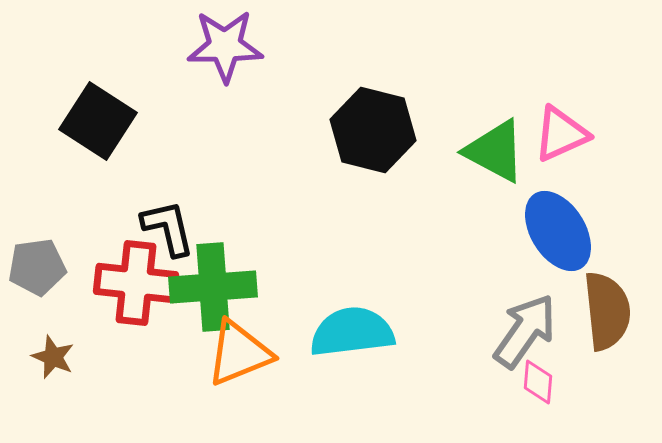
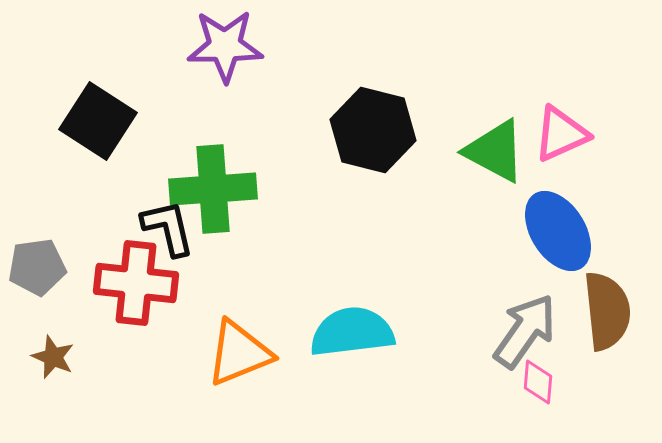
green cross: moved 98 px up
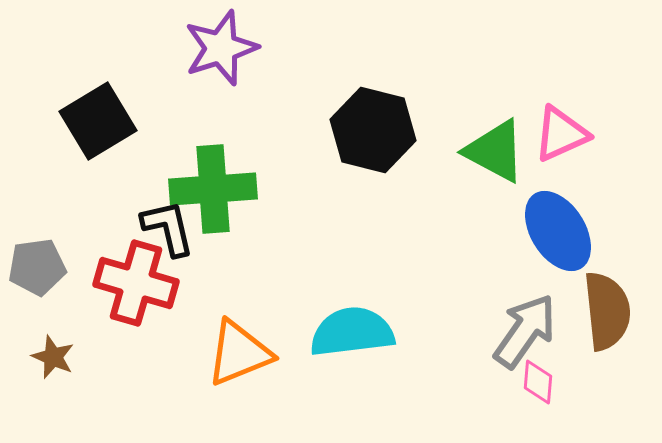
purple star: moved 4 px left, 2 px down; rotated 18 degrees counterclockwise
black square: rotated 26 degrees clockwise
red cross: rotated 10 degrees clockwise
